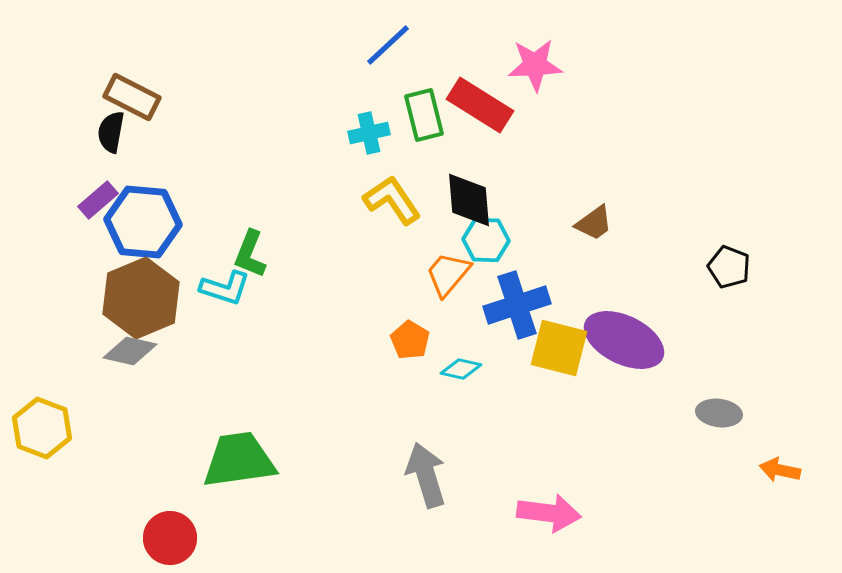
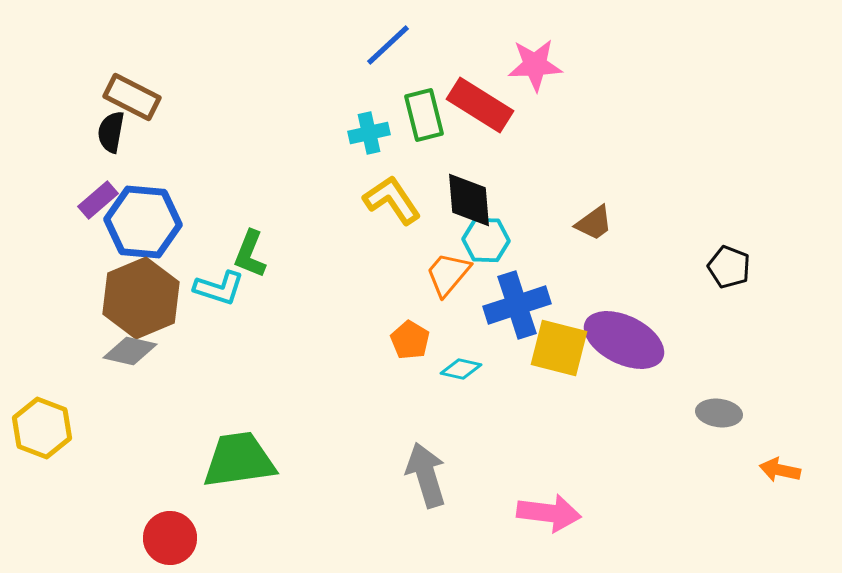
cyan L-shape: moved 6 px left
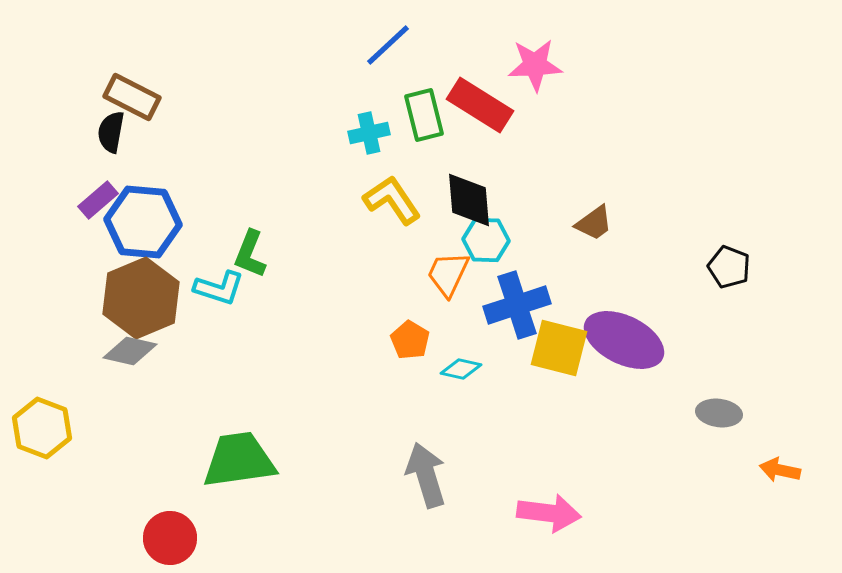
orange trapezoid: rotated 15 degrees counterclockwise
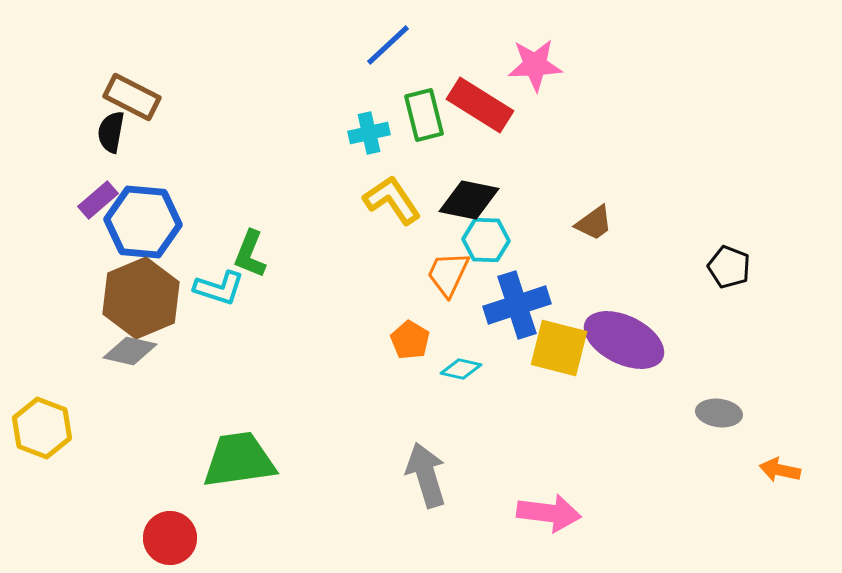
black diamond: rotated 74 degrees counterclockwise
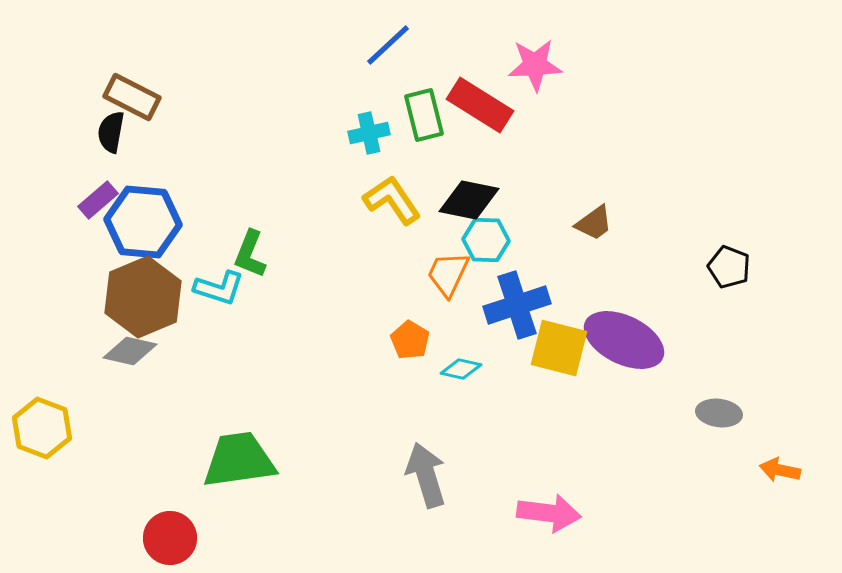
brown hexagon: moved 2 px right, 1 px up
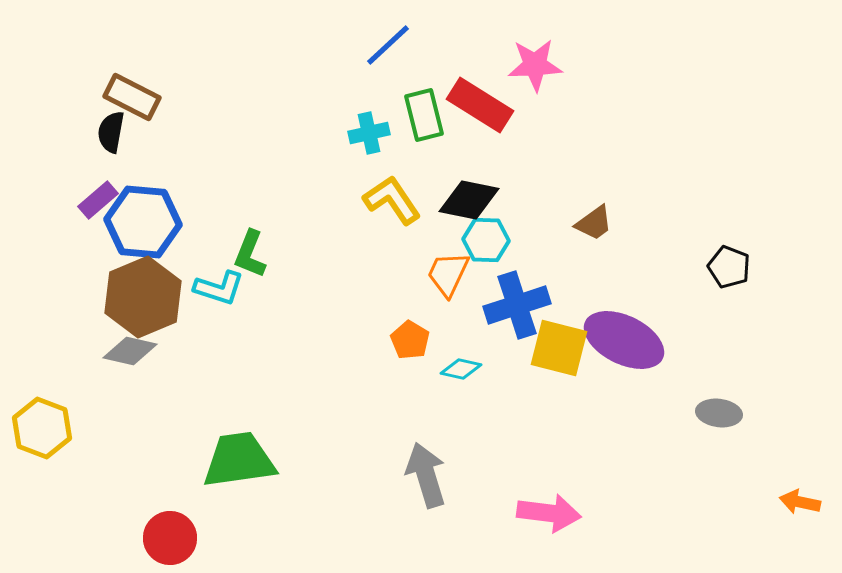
orange arrow: moved 20 px right, 32 px down
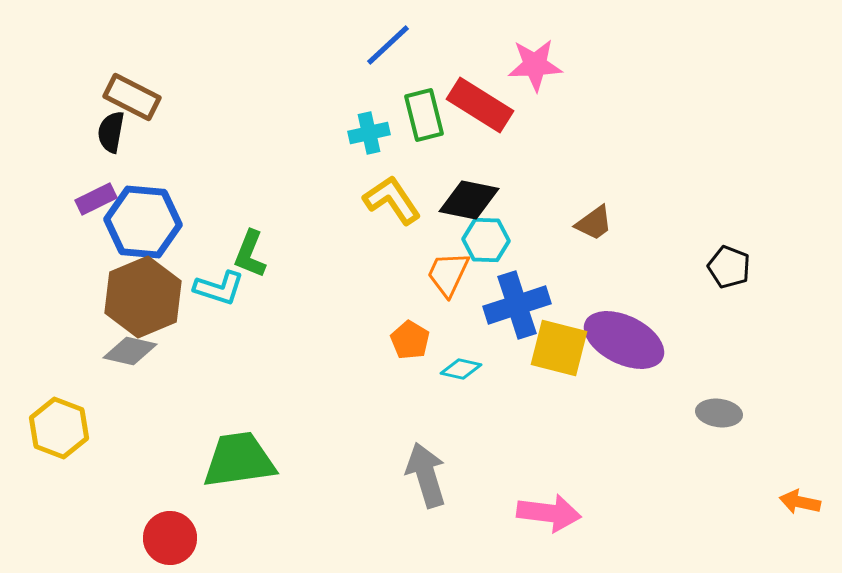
purple rectangle: moved 2 px left, 1 px up; rotated 15 degrees clockwise
yellow hexagon: moved 17 px right
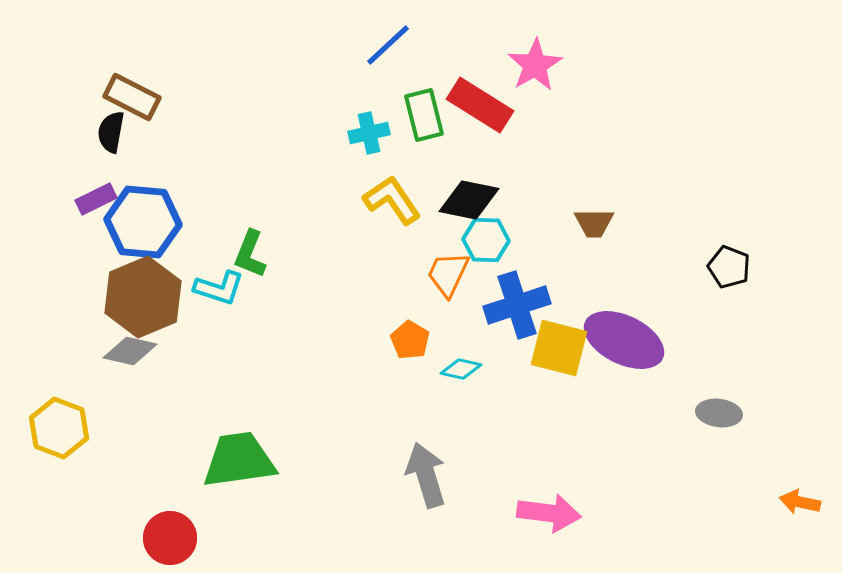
pink star: rotated 28 degrees counterclockwise
brown trapezoid: rotated 36 degrees clockwise
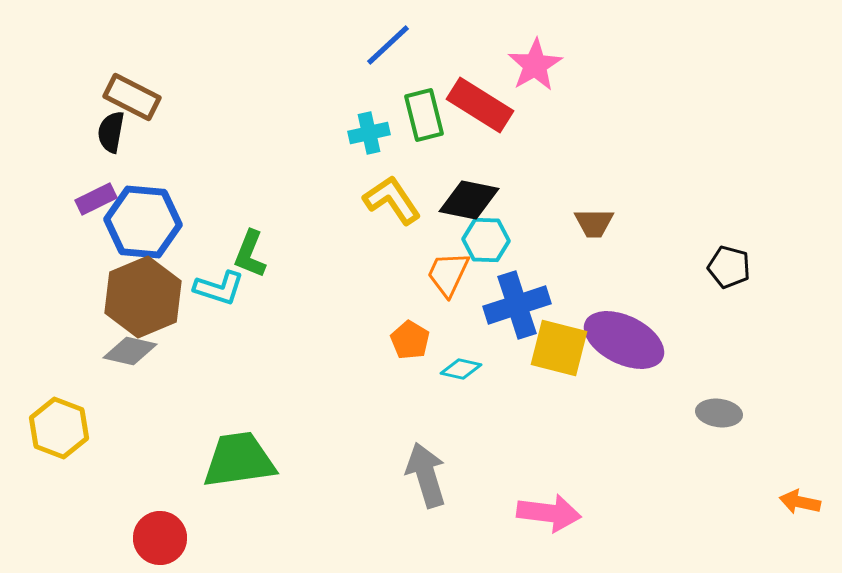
black pentagon: rotated 6 degrees counterclockwise
red circle: moved 10 px left
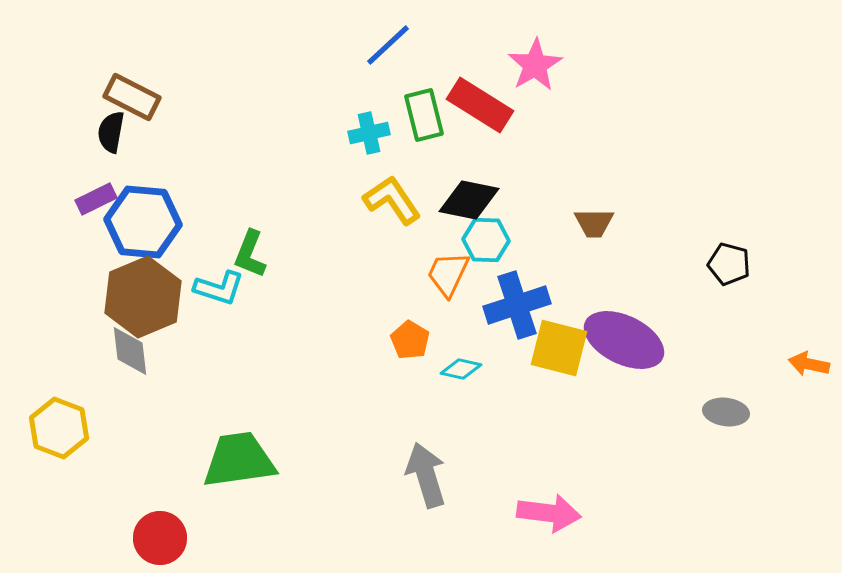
black pentagon: moved 3 px up
gray diamond: rotated 70 degrees clockwise
gray ellipse: moved 7 px right, 1 px up
orange arrow: moved 9 px right, 138 px up
